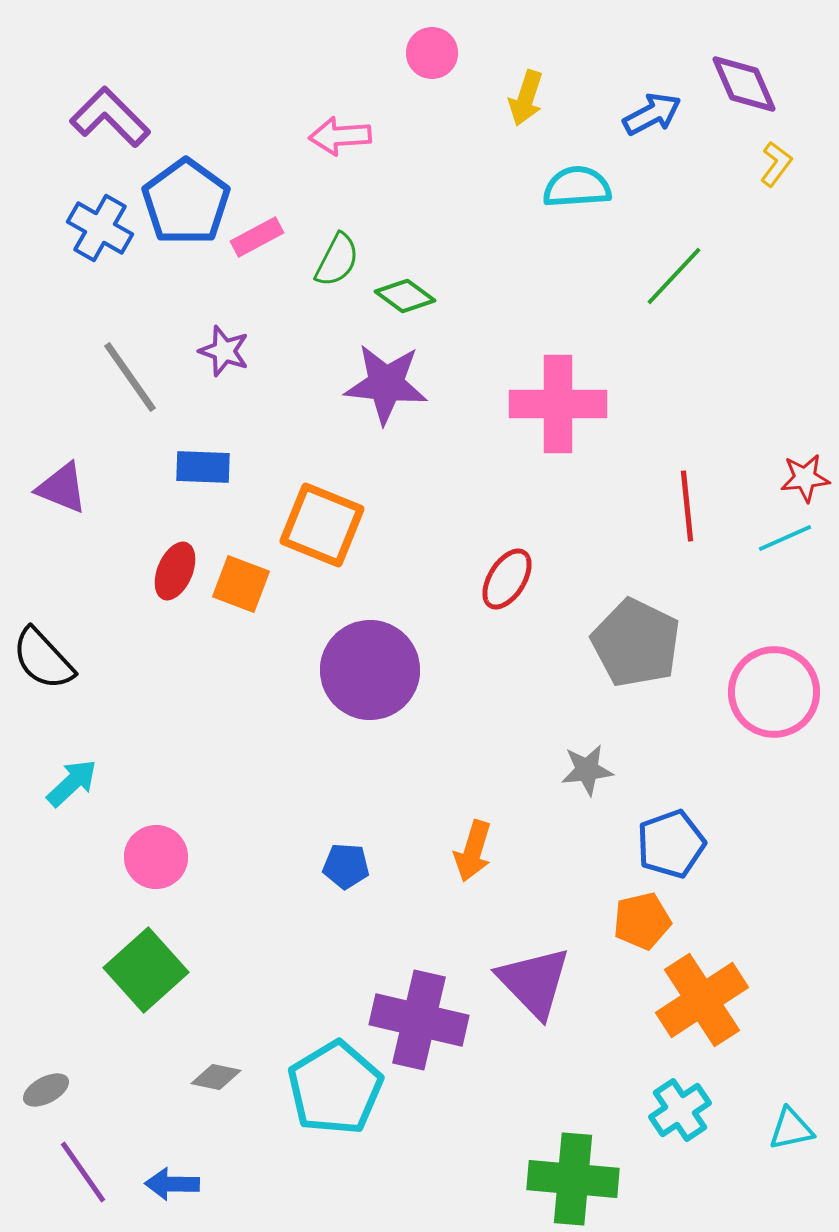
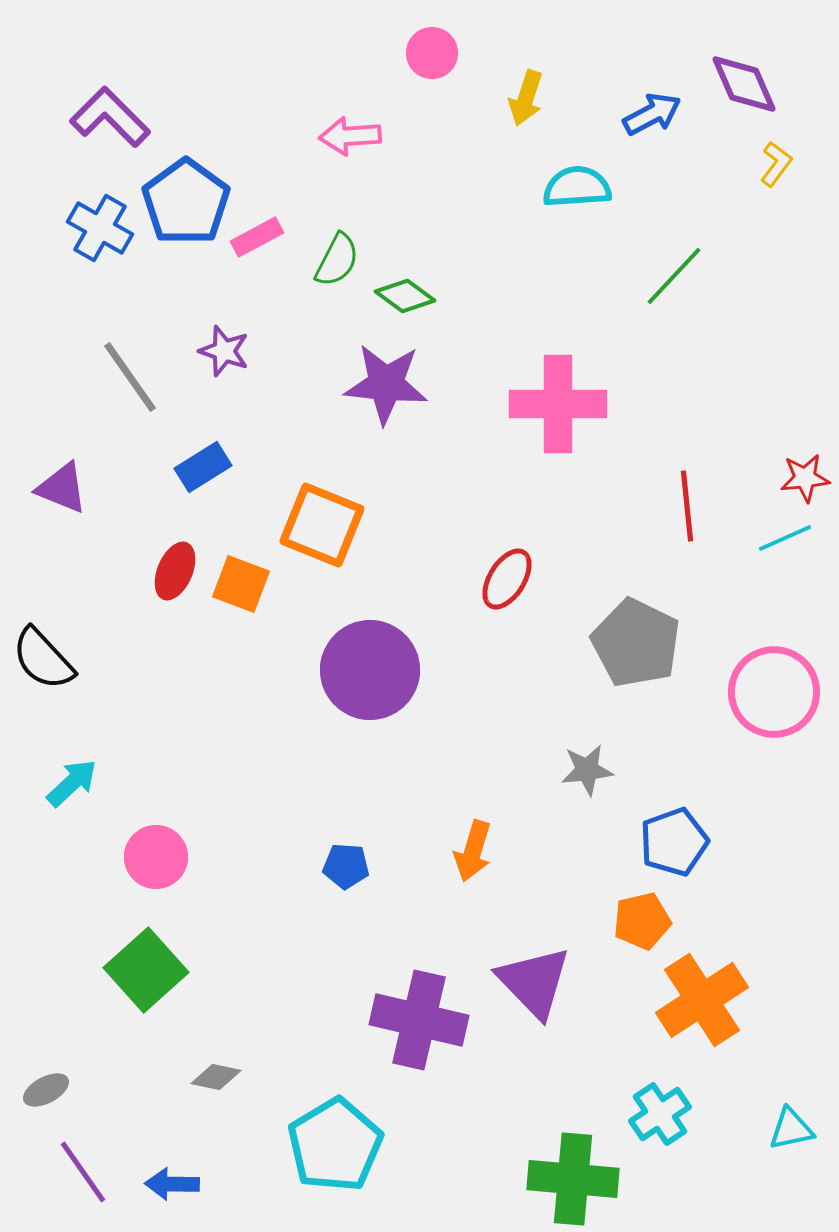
pink arrow at (340, 136): moved 10 px right
blue rectangle at (203, 467): rotated 34 degrees counterclockwise
blue pentagon at (671, 844): moved 3 px right, 2 px up
cyan pentagon at (335, 1088): moved 57 px down
cyan cross at (680, 1110): moved 20 px left, 4 px down
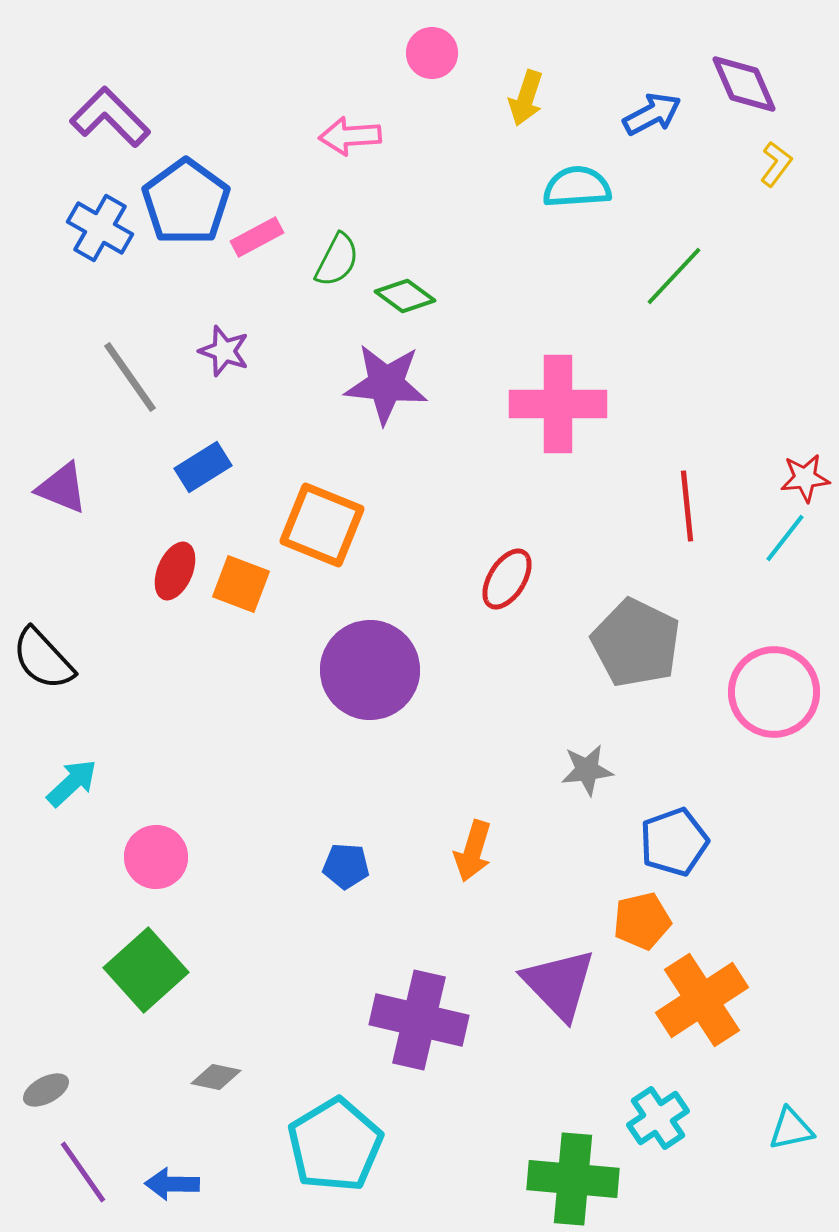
cyan line at (785, 538): rotated 28 degrees counterclockwise
purple triangle at (534, 982): moved 25 px right, 2 px down
cyan cross at (660, 1114): moved 2 px left, 4 px down
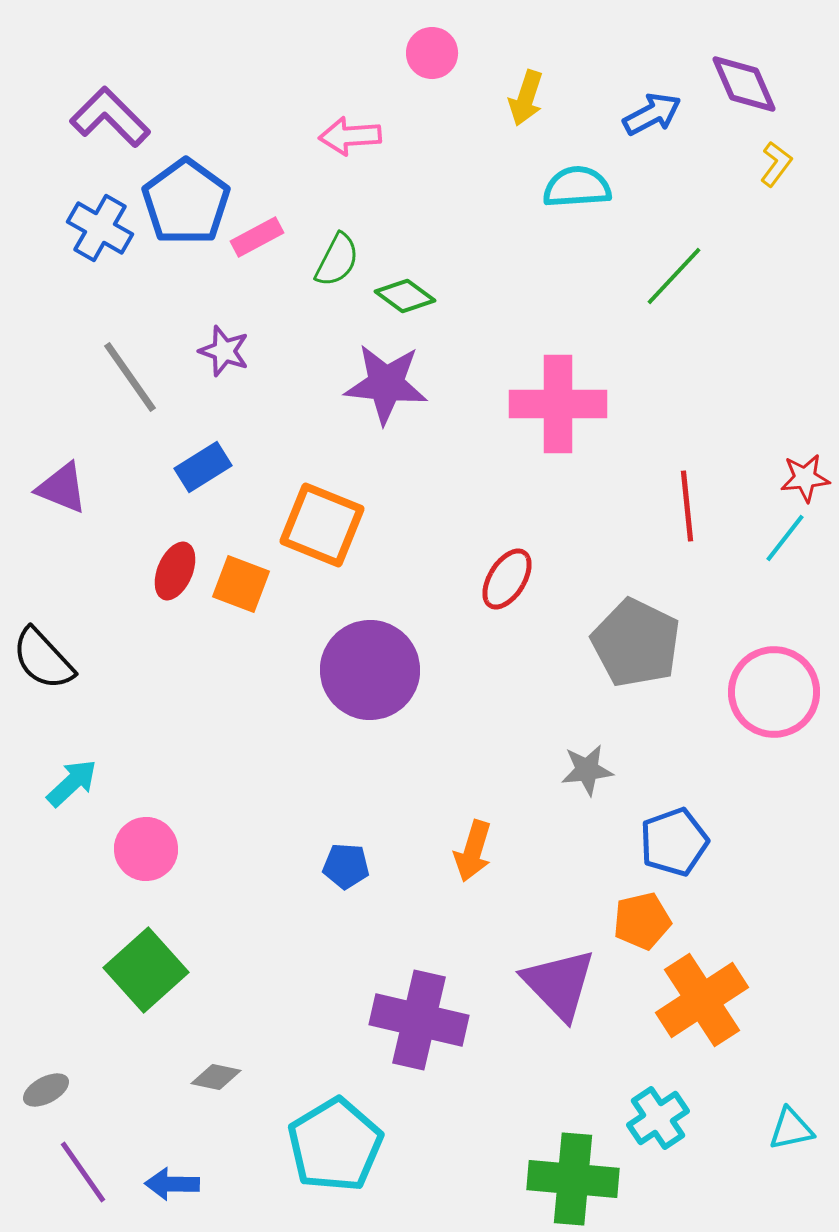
pink circle at (156, 857): moved 10 px left, 8 px up
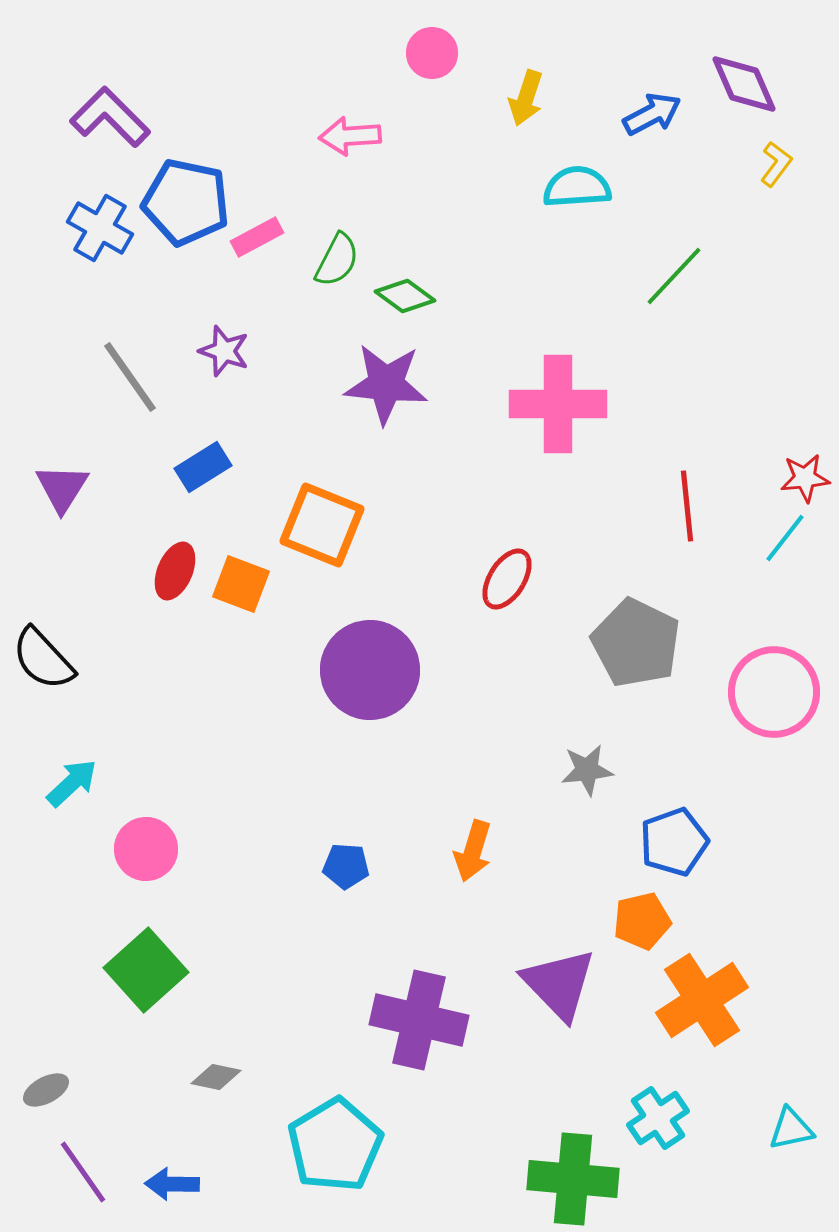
blue pentagon at (186, 202): rotated 24 degrees counterclockwise
purple triangle at (62, 488): rotated 40 degrees clockwise
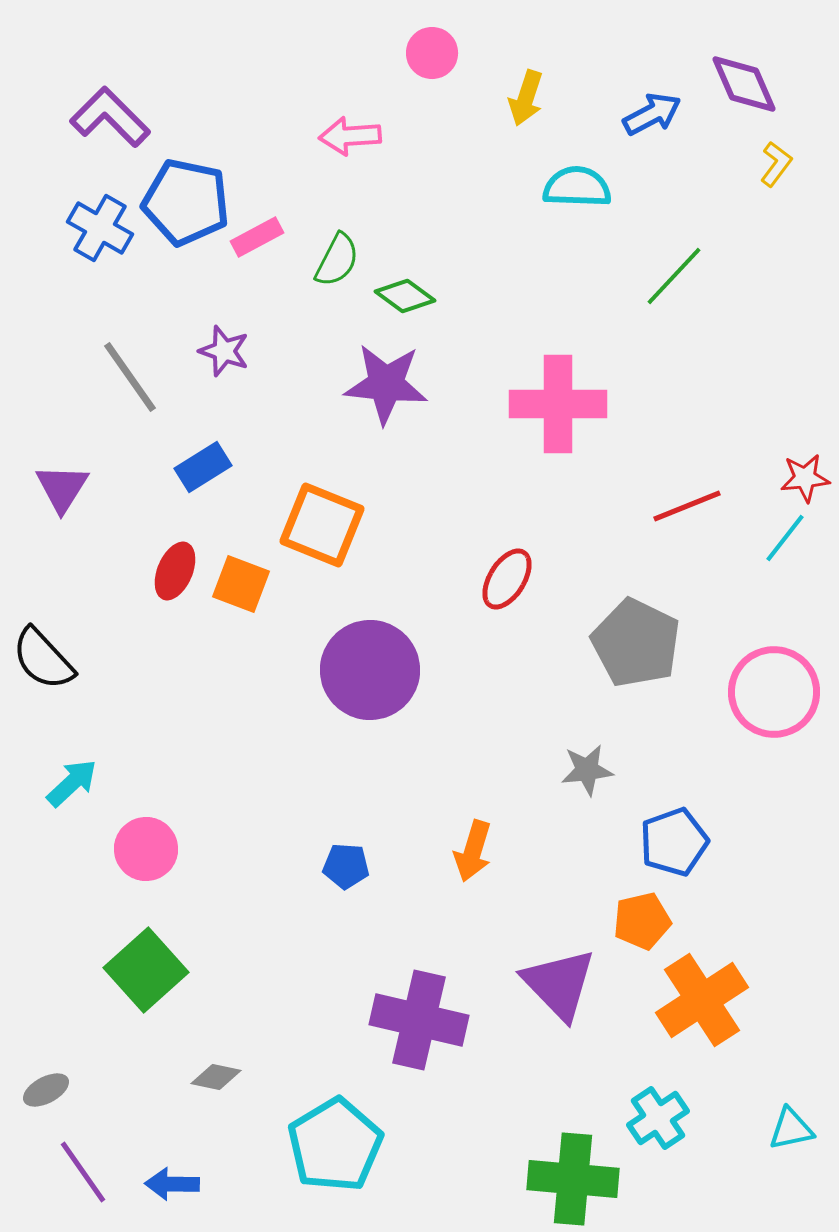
cyan semicircle at (577, 187): rotated 6 degrees clockwise
red line at (687, 506): rotated 74 degrees clockwise
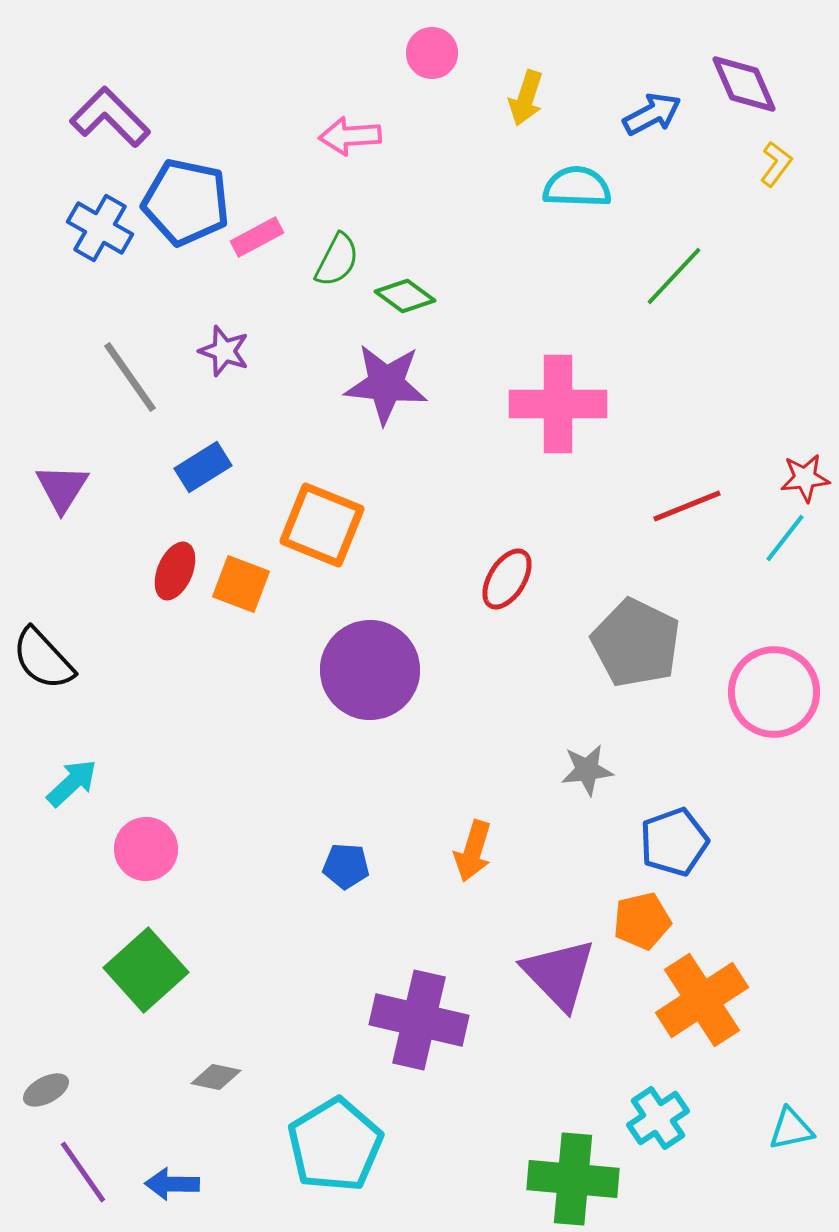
purple triangle at (559, 984): moved 10 px up
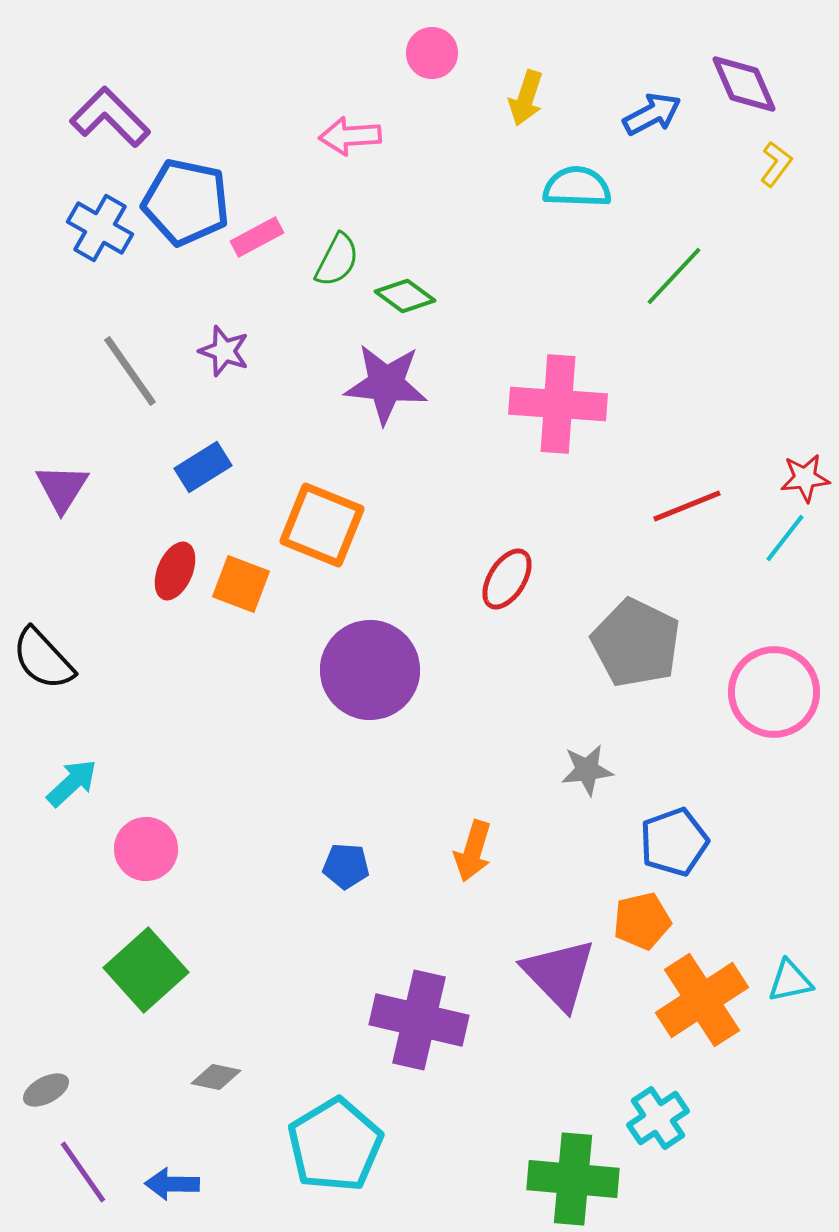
gray line at (130, 377): moved 6 px up
pink cross at (558, 404): rotated 4 degrees clockwise
cyan triangle at (791, 1129): moved 1 px left, 148 px up
